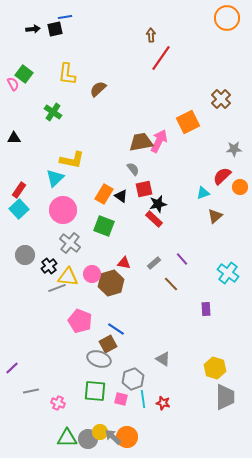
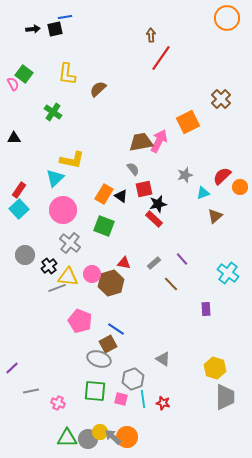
gray star at (234, 149): moved 49 px left, 26 px down; rotated 14 degrees counterclockwise
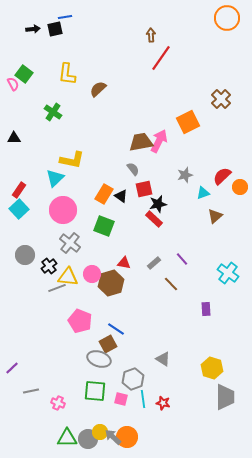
yellow hexagon at (215, 368): moved 3 px left
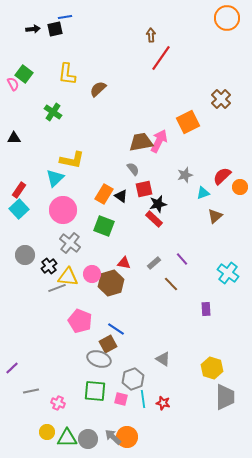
yellow circle at (100, 432): moved 53 px left
